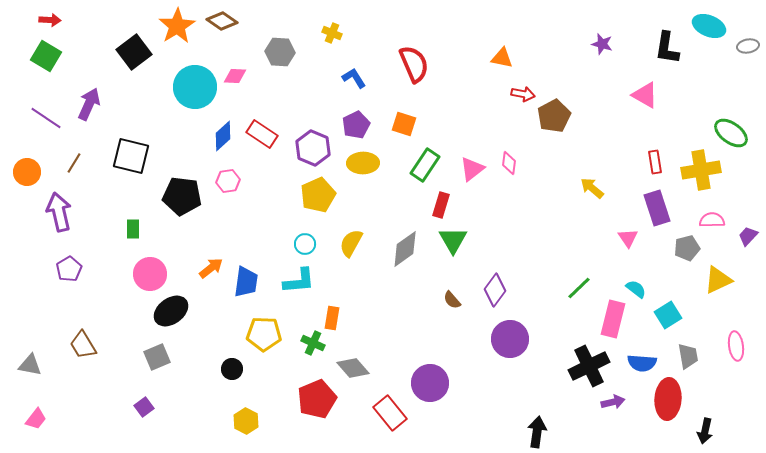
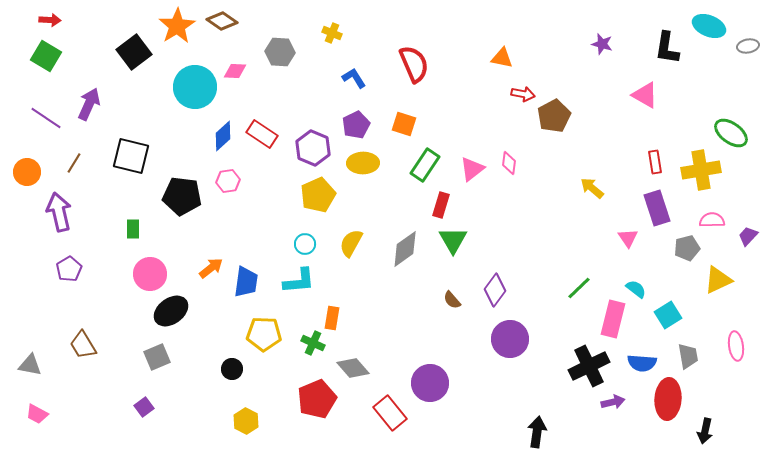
pink diamond at (235, 76): moved 5 px up
pink trapezoid at (36, 419): moved 1 px right, 5 px up; rotated 80 degrees clockwise
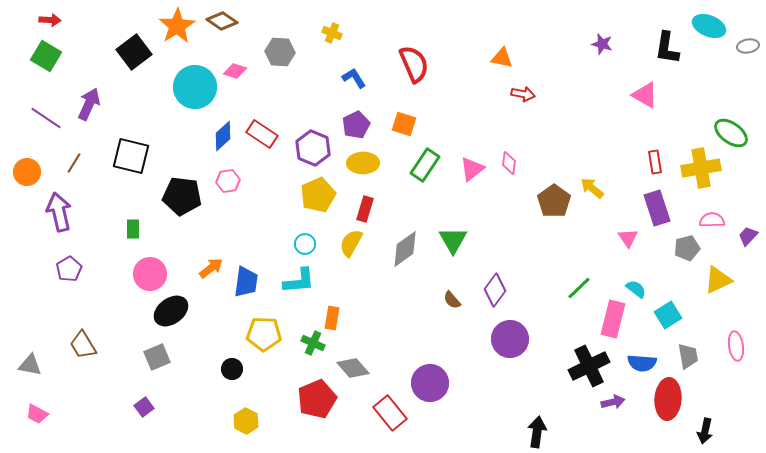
pink diamond at (235, 71): rotated 15 degrees clockwise
brown pentagon at (554, 116): moved 85 px down; rotated 8 degrees counterclockwise
yellow cross at (701, 170): moved 2 px up
red rectangle at (441, 205): moved 76 px left, 4 px down
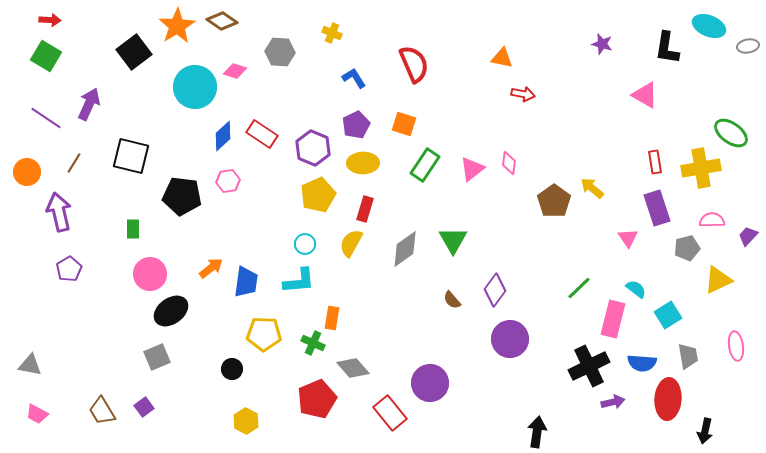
brown trapezoid at (83, 345): moved 19 px right, 66 px down
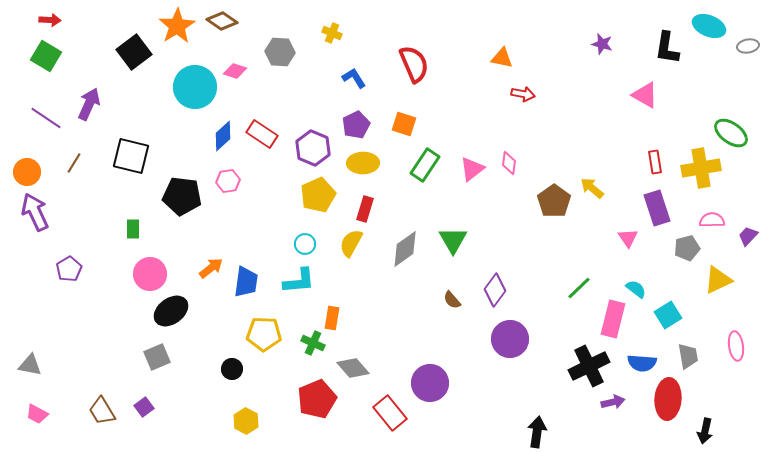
purple arrow at (59, 212): moved 24 px left; rotated 12 degrees counterclockwise
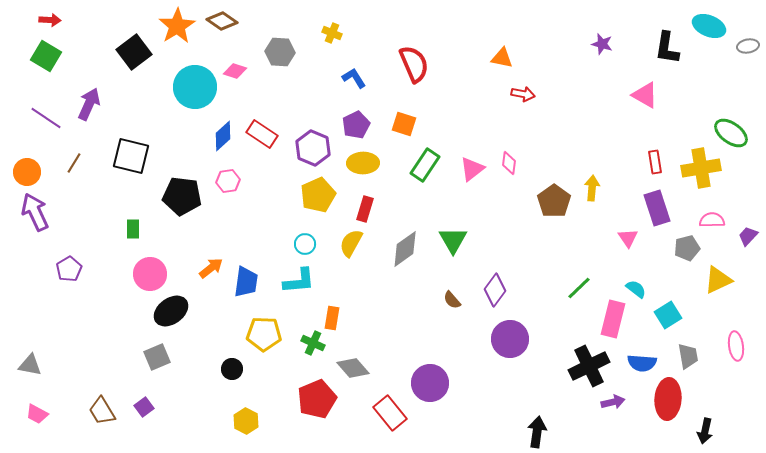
yellow arrow at (592, 188): rotated 55 degrees clockwise
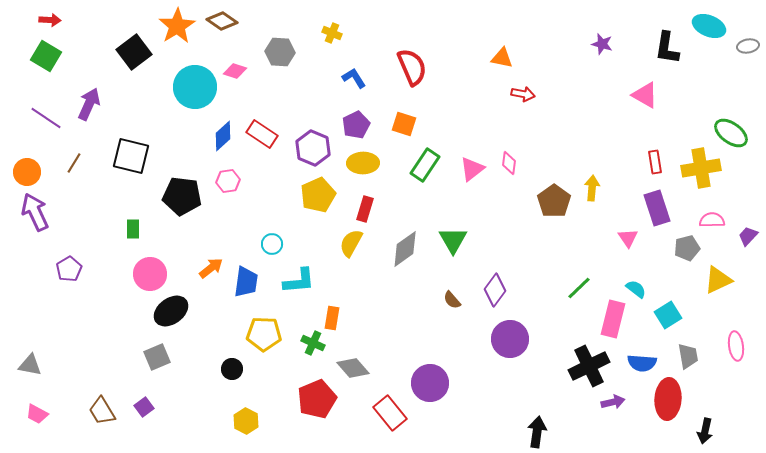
red semicircle at (414, 64): moved 2 px left, 3 px down
cyan circle at (305, 244): moved 33 px left
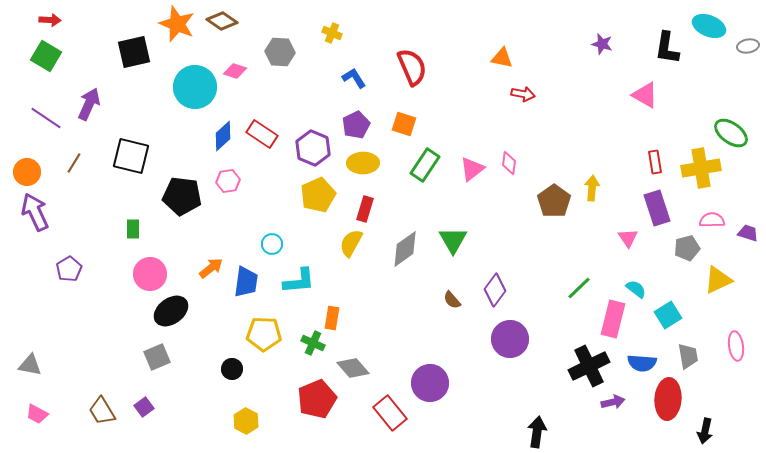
orange star at (177, 26): moved 2 px up; rotated 18 degrees counterclockwise
black square at (134, 52): rotated 24 degrees clockwise
purple trapezoid at (748, 236): moved 3 px up; rotated 65 degrees clockwise
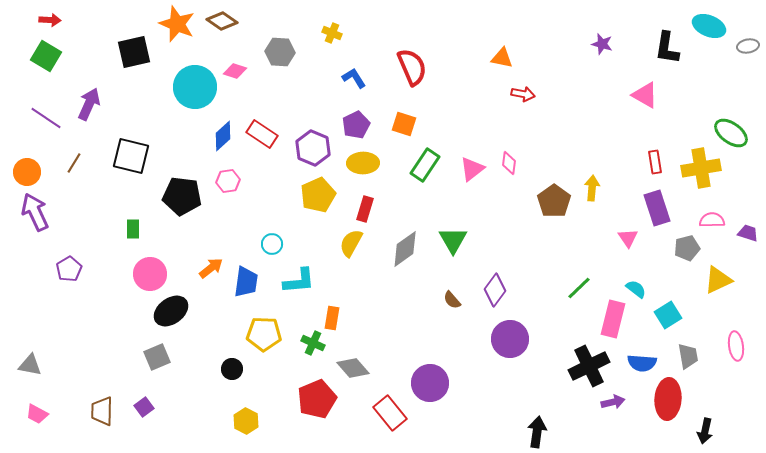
brown trapezoid at (102, 411): rotated 32 degrees clockwise
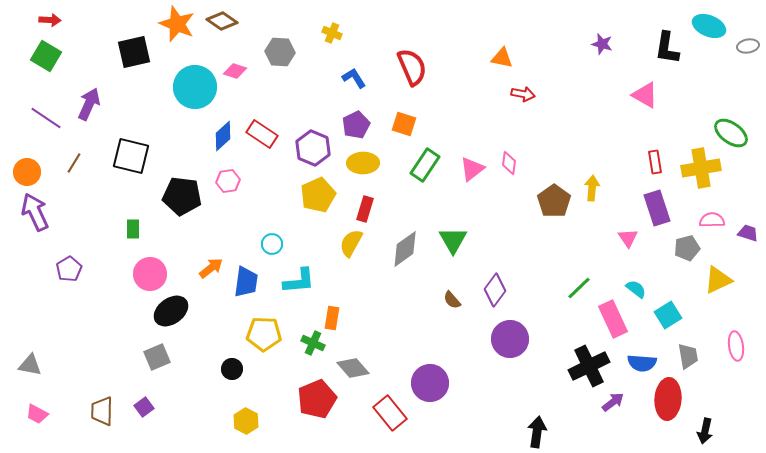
pink rectangle at (613, 319): rotated 39 degrees counterclockwise
purple arrow at (613, 402): rotated 25 degrees counterclockwise
